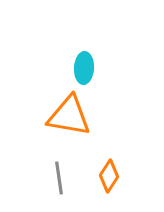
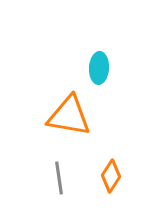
cyan ellipse: moved 15 px right
orange diamond: moved 2 px right
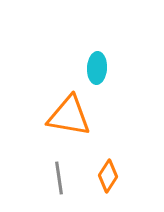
cyan ellipse: moved 2 px left
orange diamond: moved 3 px left
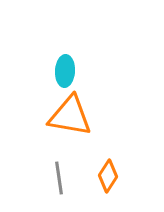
cyan ellipse: moved 32 px left, 3 px down
orange triangle: moved 1 px right
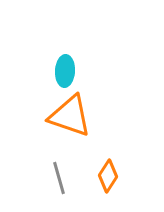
orange triangle: rotated 9 degrees clockwise
gray line: rotated 8 degrees counterclockwise
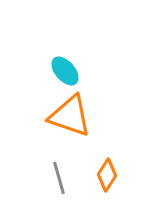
cyan ellipse: rotated 44 degrees counterclockwise
orange diamond: moved 1 px left, 1 px up
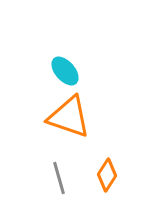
orange triangle: moved 1 px left, 1 px down
